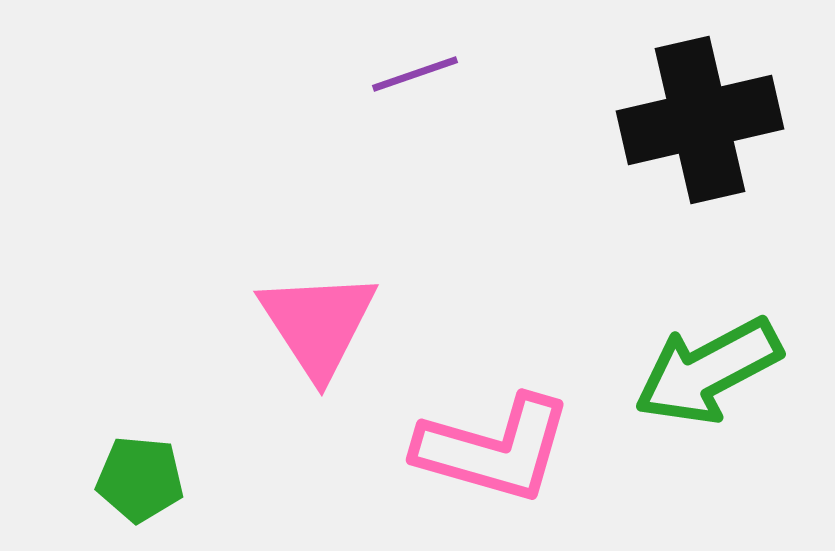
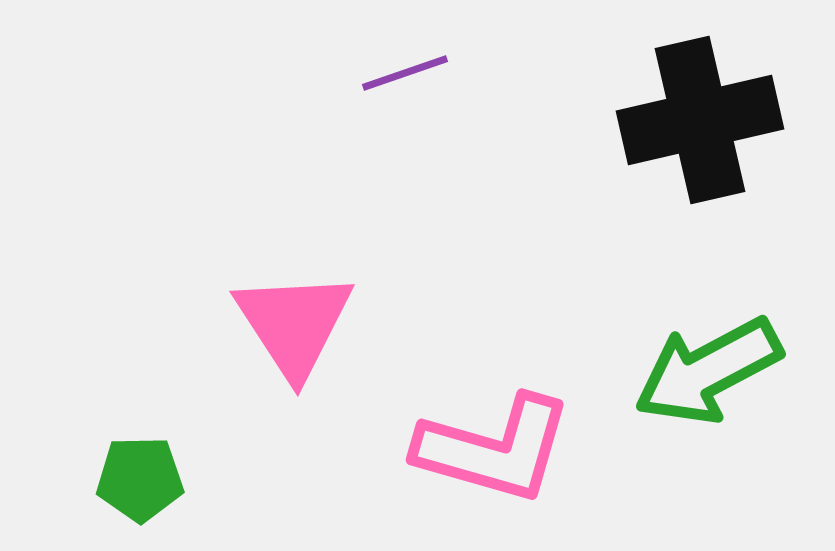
purple line: moved 10 px left, 1 px up
pink triangle: moved 24 px left
green pentagon: rotated 6 degrees counterclockwise
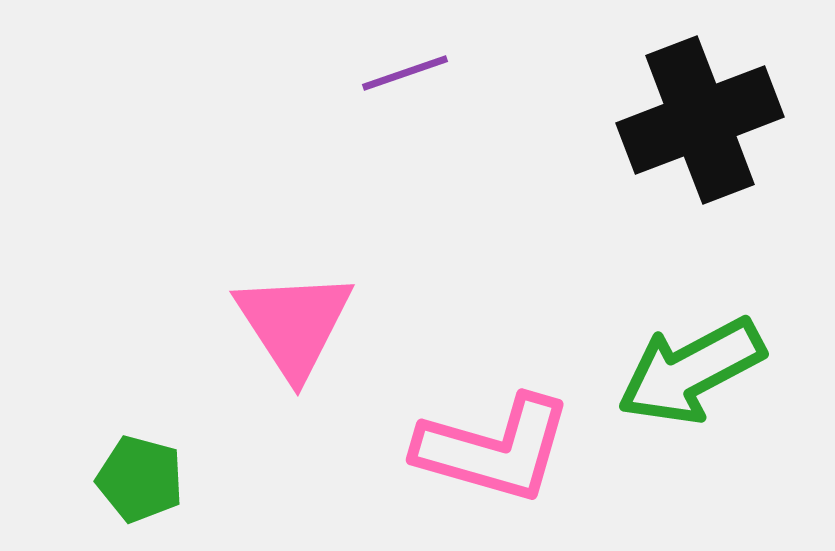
black cross: rotated 8 degrees counterclockwise
green arrow: moved 17 px left
green pentagon: rotated 16 degrees clockwise
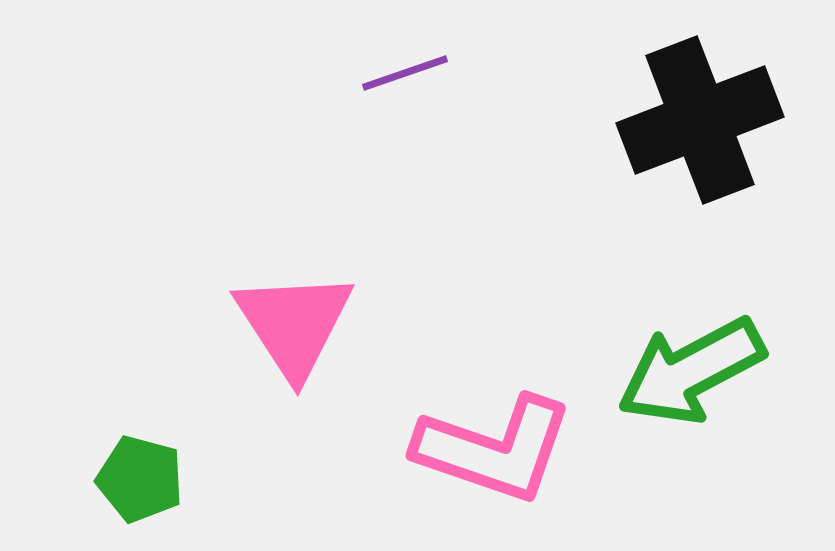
pink L-shape: rotated 3 degrees clockwise
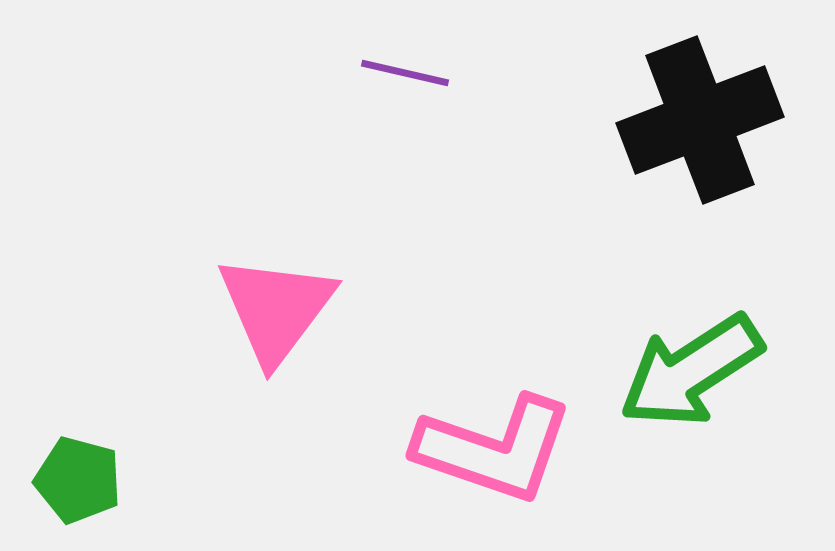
purple line: rotated 32 degrees clockwise
pink triangle: moved 18 px left, 15 px up; rotated 10 degrees clockwise
green arrow: rotated 5 degrees counterclockwise
green pentagon: moved 62 px left, 1 px down
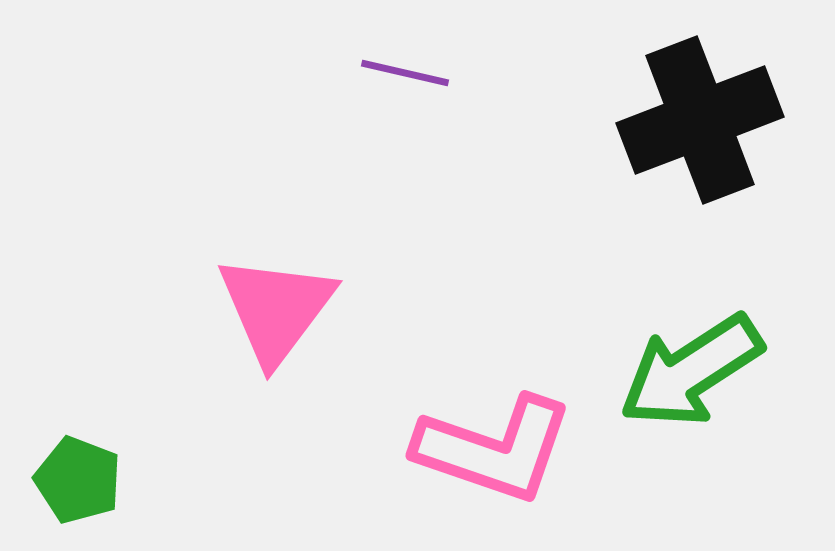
green pentagon: rotated 6 degrees clockwise
